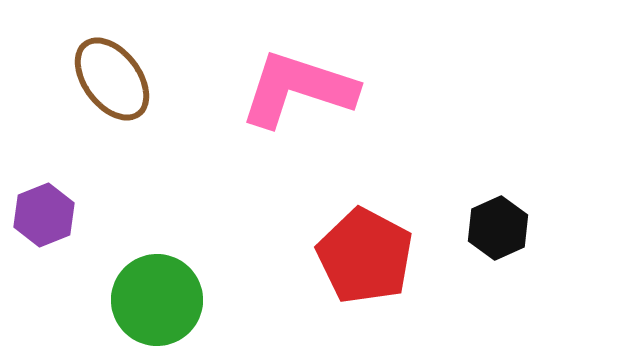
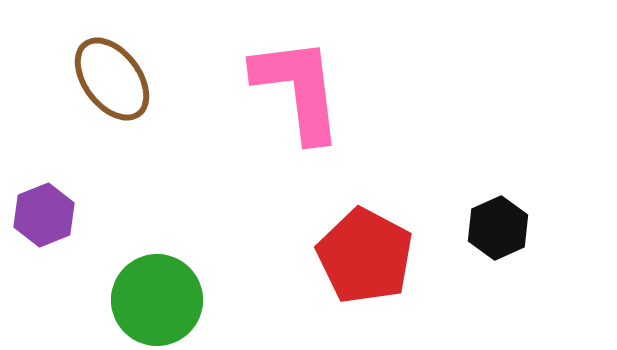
pink L-shape: rotated 65 degrees clockwise
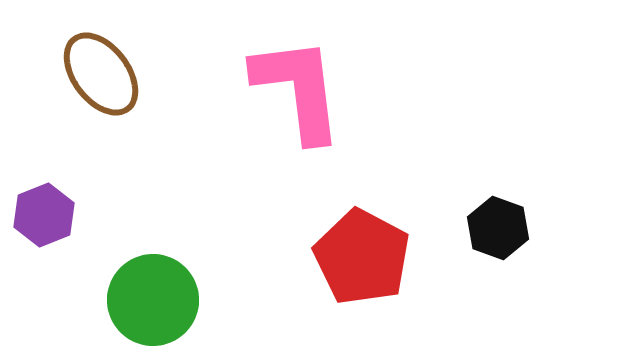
brown ellipse: moved 11 px left, 5 px up
black hexagon: rotated 16 degrees counterclockwise
red pentagon: moved 3 px left, 1 px down
green circle: moved 4 px left
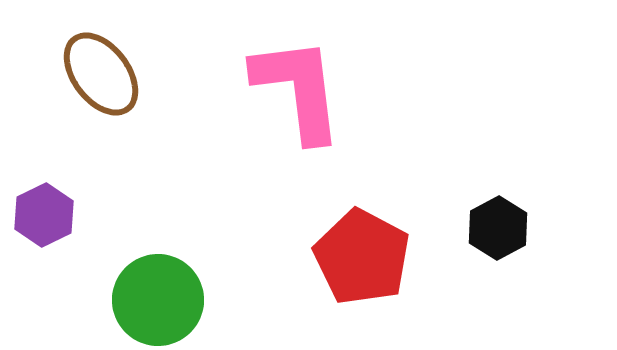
purple hexagon: rotated 4 degrees counterclockwise
black hexagon: rotated 12 degrees clockwise
green circle: moved 5 px right
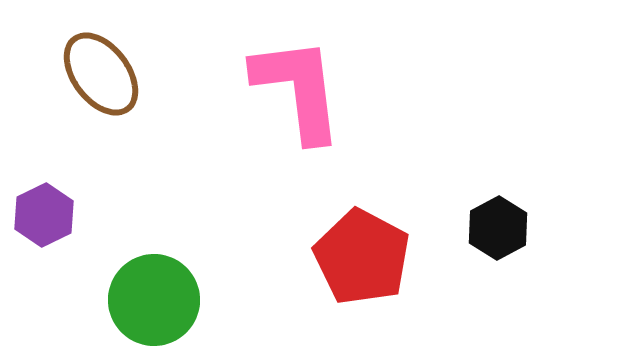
green circle: moved 4 px left
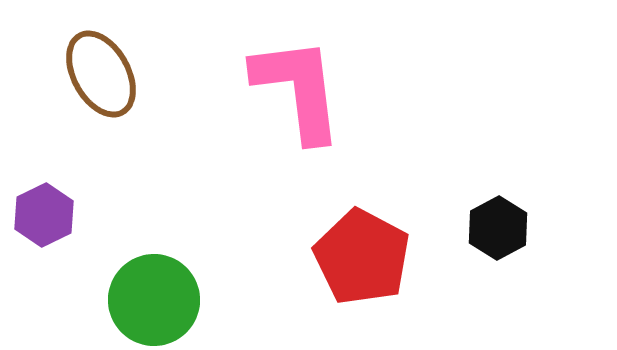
brown ellipse: rotated 8 degrees clockwise
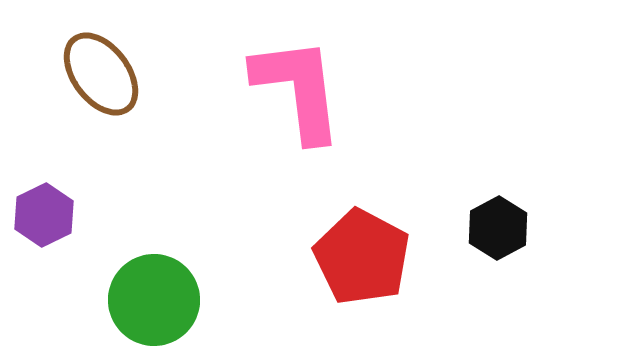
brown ellipse: rotated 8 degrees counterclockwise
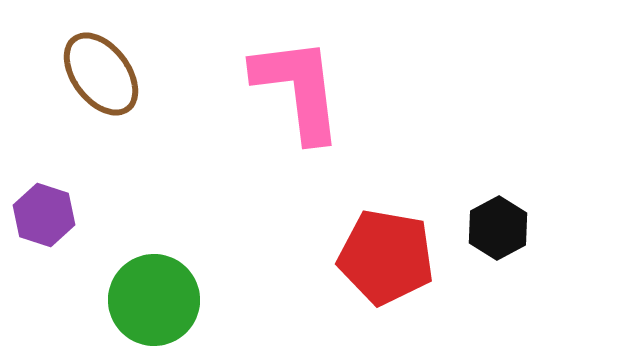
purple hexagon: rotated 16 degrees counterclockwise
red pentagon: moved 24 px right; rotated 18 degrees counterclockwise
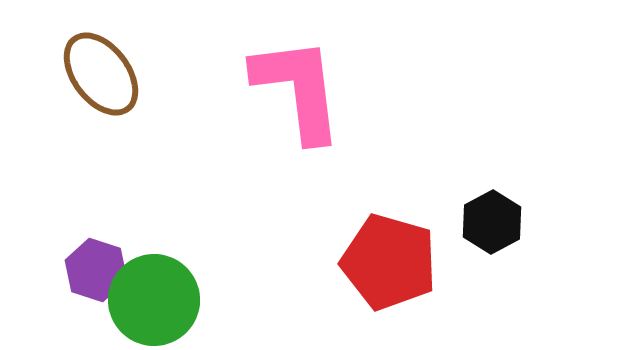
purple hexagon: moved 52 px right, 55 px down
black hexagon: moved 6 px left, 6 px up
red pentagon: moved 3 px right, 5 px down; rotated 6 degrees clockwise
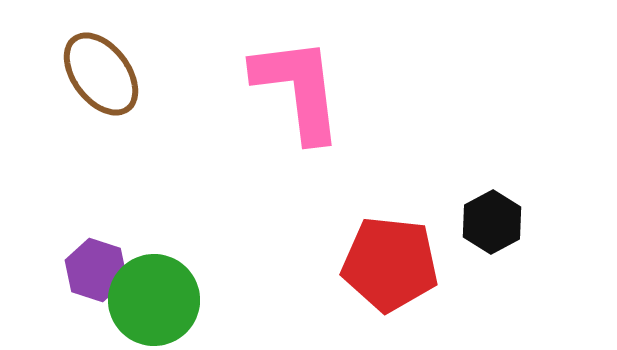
red pentagon: moved 1 px right, 2 px down; rotated 10 degrees counterclockwise
